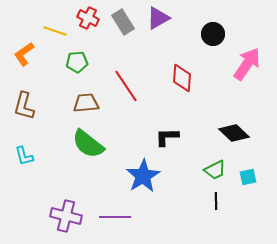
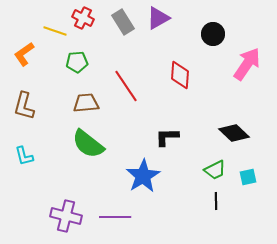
red cross: moved 5 px left
red diamond: moved 2 px left, 3 px up
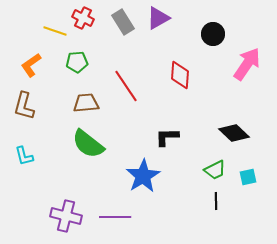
orange L-shape: moved 7 px right, 11 px down
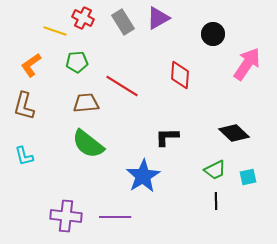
red line: moved 4 px left; rotated 24 degrees counterclockwise
purple cross: rotated 8 degrees counterclockwise
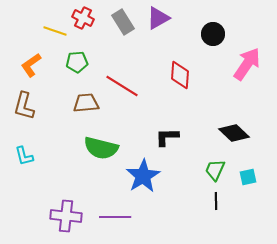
green semicircle: moved 13 px right, 4 px down; rotated 24 degrees counterclockwise
green trapezoid: rotated 140 degrees clockwise
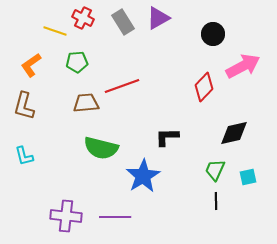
pink arrow: moved 4 px left, 2 px down; rotated 28 degrees clockwise
red diamond: moved 24 px right, 12 px down; rotated 40 degrees clockwise
red line: rotated 52 degrees counterclockwise
black diamond: rotated 56 degrees counterclockwise
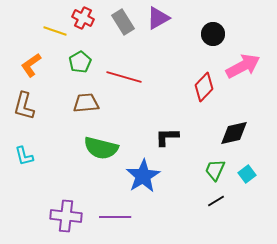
green pentagon: moved 3 px right; rotated 25 degrees counterclockwise
red line: moved 2 px right, 9 px up; rotated 36 degrees clockwise
cyan square: moved 1 px left, 3 px up; rotated 24 degrees counterclockwise
black line: rotated 60 degrees clockwise
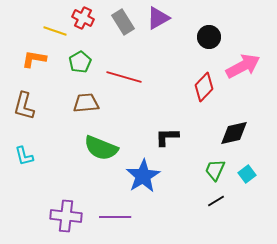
black circle: moved 4 px left, 3 px down
orange L-shape: moved 3 px right, 6 px up; rotated 45 degrees clockwise
green semicircle: rotated 8 degrees clockwise
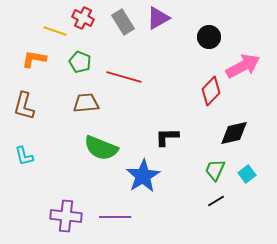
green pentagon: rotated 20 degrees counterclockwise
red diamond: moved 7 px right, 4 px down
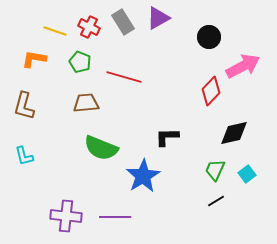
red cross: moved 6 px right, 9 px down
